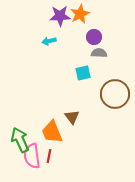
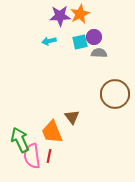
cyan square: moved 3 px left, 31 px up
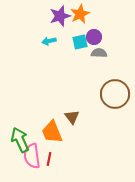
purple star: rotated 15 degrees counterclockwise
red line: moved 3 px down
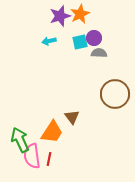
purple circle: moved 1 px down
orange trapezoid: rotated 125 degrees counterclockwise
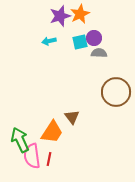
brown circle: moved 1 px right, 2 px up
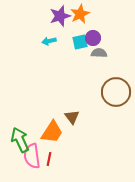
purple circle: moved 1 px left
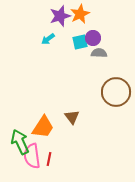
cyan arrow: moved 1 px left, 2 px up; rotated 24 degrees counterclockwise
orange trapezoid: moved 9 px left, 5 px up
green arrow: moved 2 px down
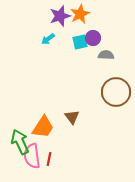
gray semicircle: moved 7 px right, 2 px down
